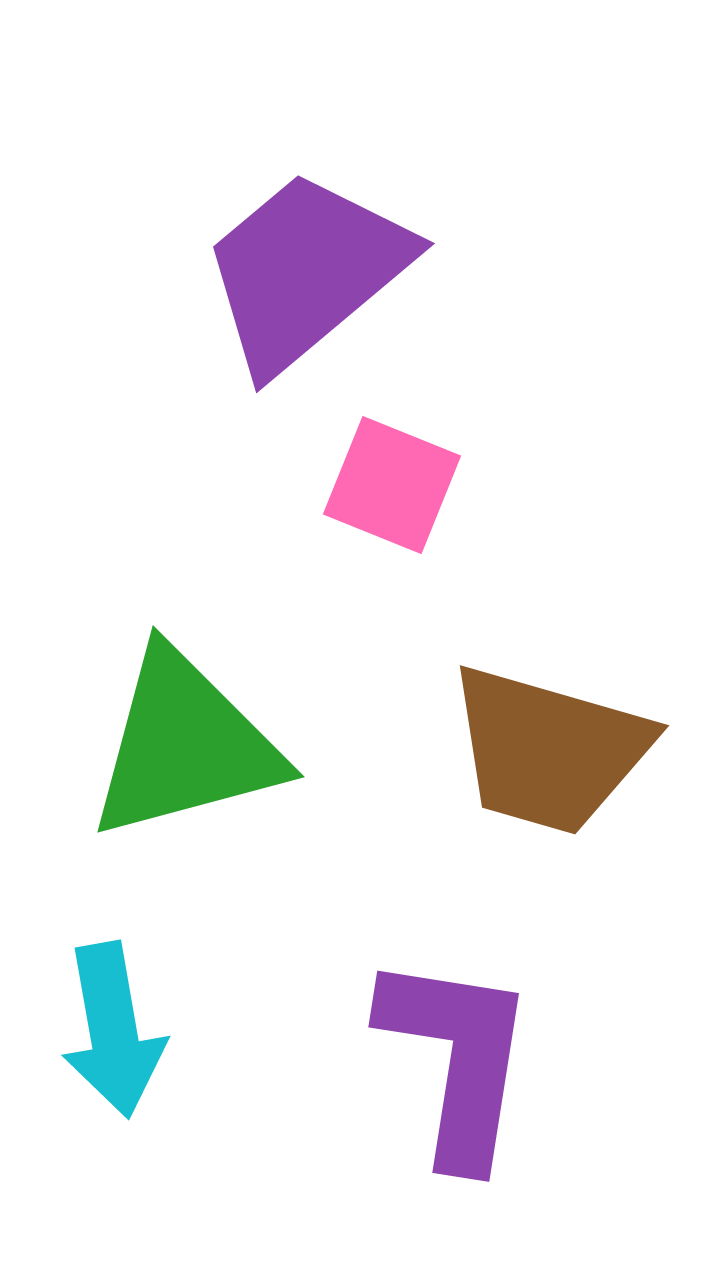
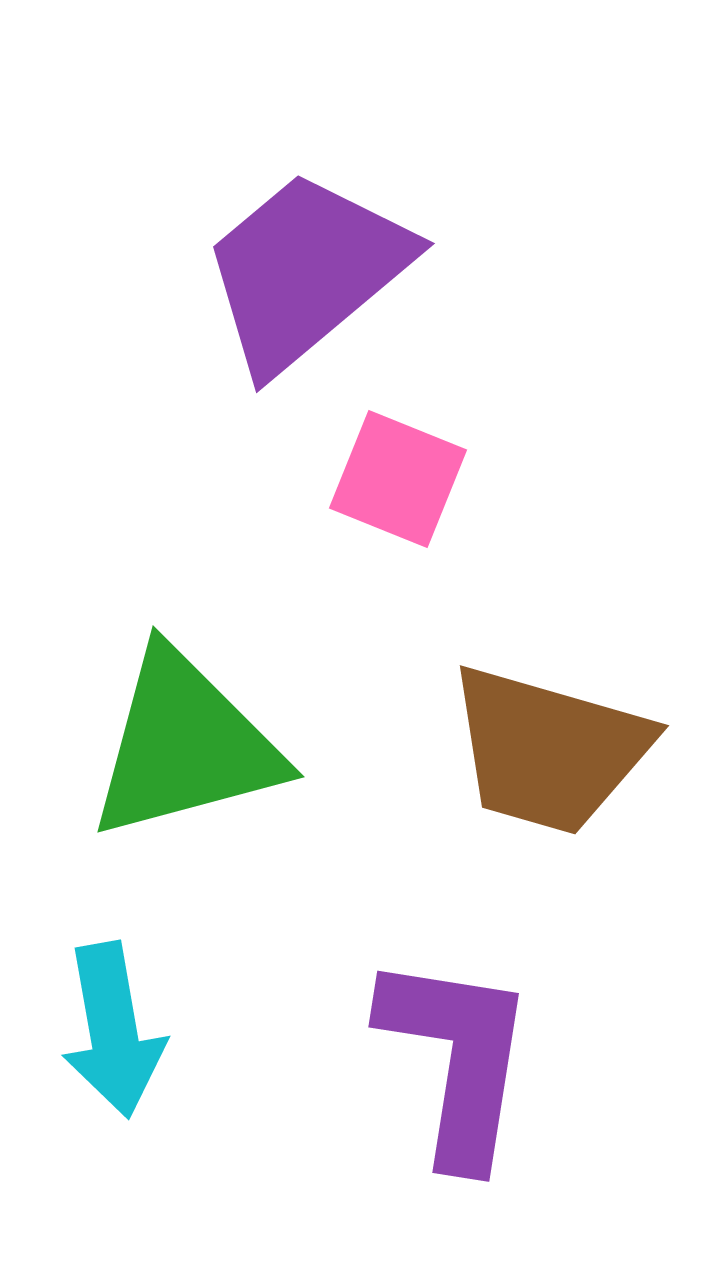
pink square: moved 6 px right, 6 px up
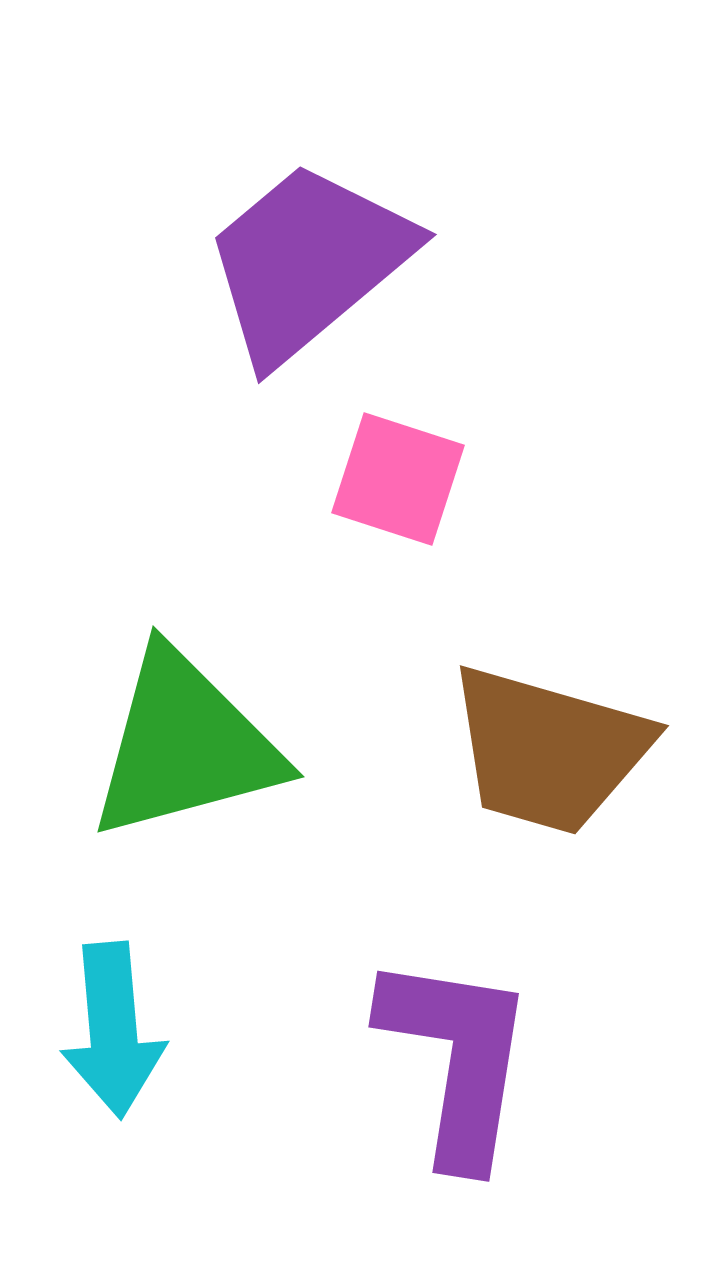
purple trapezoid: moved 2 px right, 9 px up
pink square: rotated 4 degrees counterclockwise
cyan arrow: rotated 5 degrees clockwise
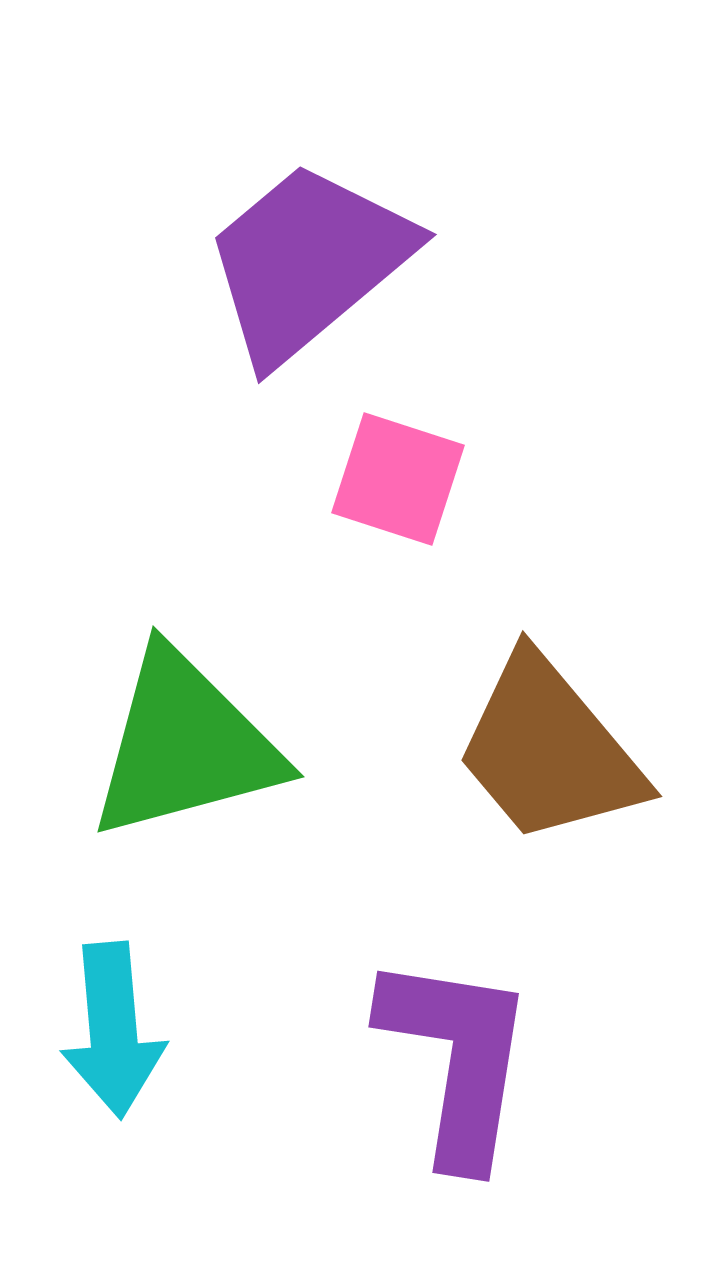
brown trapezoid: rotated 34 degrees clockwise
